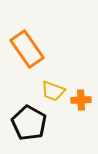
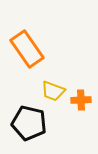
black pentagon: rotated 16 degrees counterclockwise
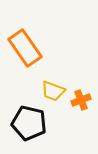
orange rectangle: moved 2 px left, 1 px up
orange cross: rotated 18 degrees counterclockwise
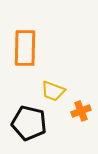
orange rectangle: rotated 36 degrees clockwise
orange cross: moved 11 px down
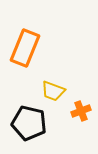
orange rectangle: rotated 21 degrees clockwise
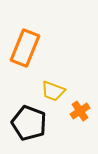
orange cross: moved 1 px left; rotated 12 degrees counterclockwise
black pentagon: rotated 8 degrees clockwise
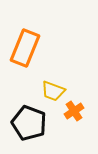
orange cross: moved 6 px left
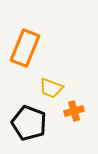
yellow trapezoid: moved 2 px left, 3 px up
orange cross: rotated 18 degrees clockwise
